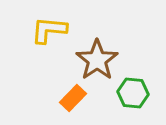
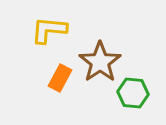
brown star: moved 3 px right, 2 px down
orange rectangle: moved 13 px left, 20 px up; rotated 16 degrees counterclockwise
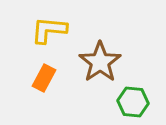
orange rectangle: moved 16 px left
green hexagon: moved 9 px down
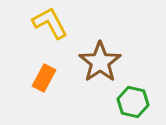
yellow L-shape: moved 1 px right, 7 px up; rotated 57 degrees clockwise
green hexagon: rotated 8 degrees clockwise
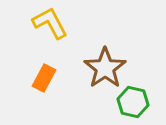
brown star: moved 5 px right, 6 px down
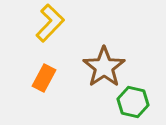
yellow L-shape: rotated 72 degrees clockwise
brown star: moved 1 px left, 1 px up
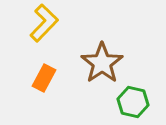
yellow L-shape: moved 6 px left
brown star: moved 2 px left, 4 px up
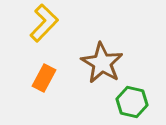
brown star: rotated 6 degrees counterclockwise
green hexagon: moved 1 px left
